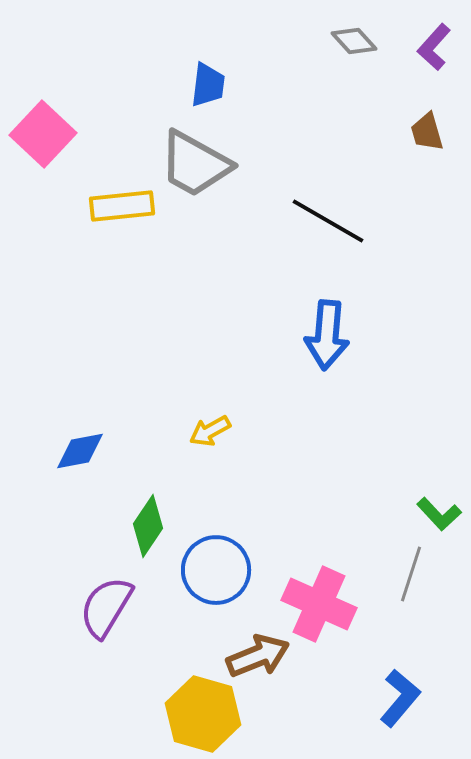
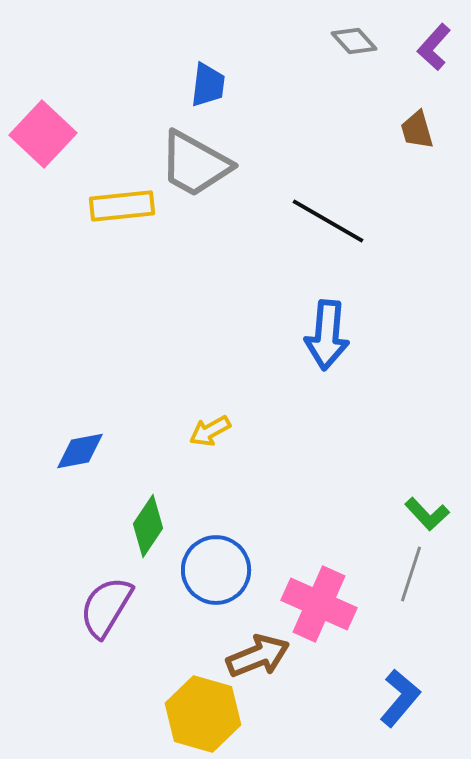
brown trapezoid: moved 10 px left, 2 px up
green L-shape: moved 12 px left
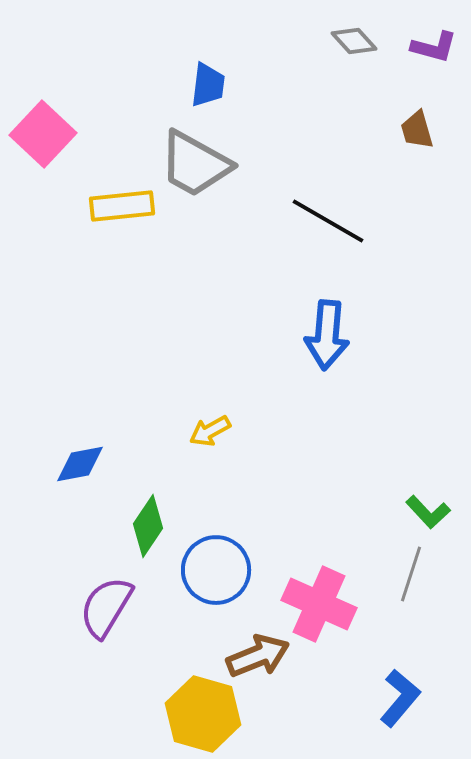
purple L-shape: rotated 117 degrees counterclockwise
blue diamond: moved 13 px down
green L-shape: moved 1 px right, 2 px up
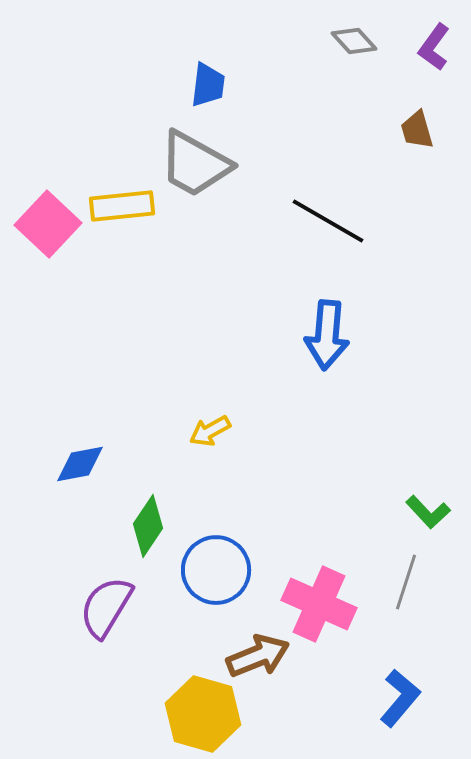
purple L-shape: rotated 111 degrees clockwise
pink square: moved 5 px right, 90 px down
gray line: moved 5 px left, 8 px down
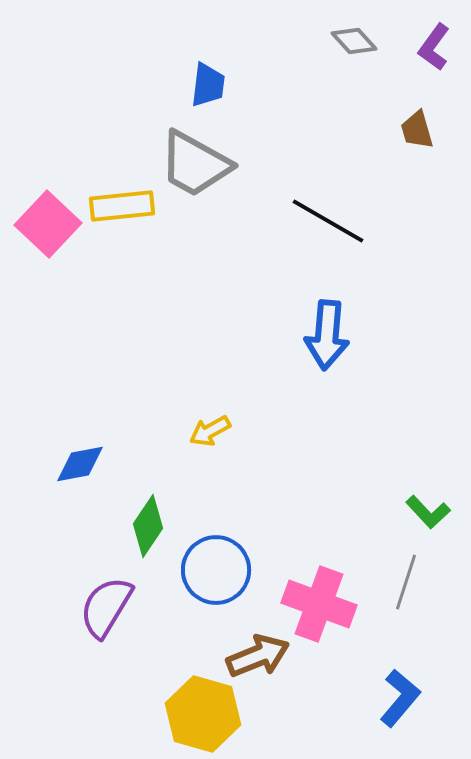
pink cross: rotated 4 degrees counterclockwise
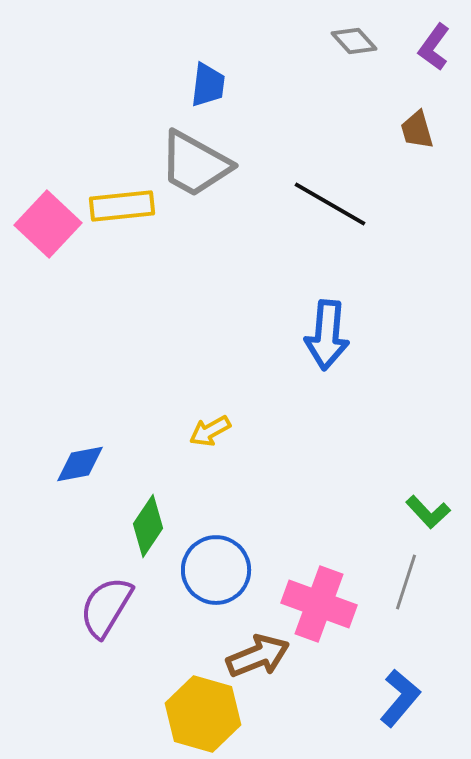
black line: moved 2 px right, 17 px up
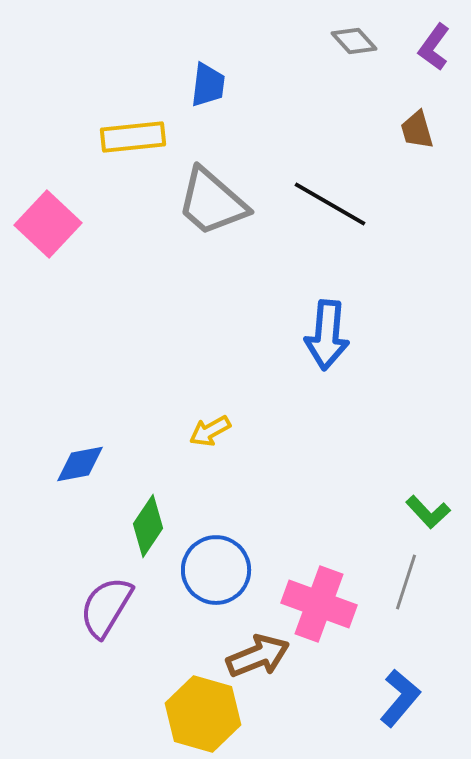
gray trapezoid: moved 17 px right, 38 px down; rotated 12 degrees clockwise
yellow rectangle: moved 11 px right, 69 px up
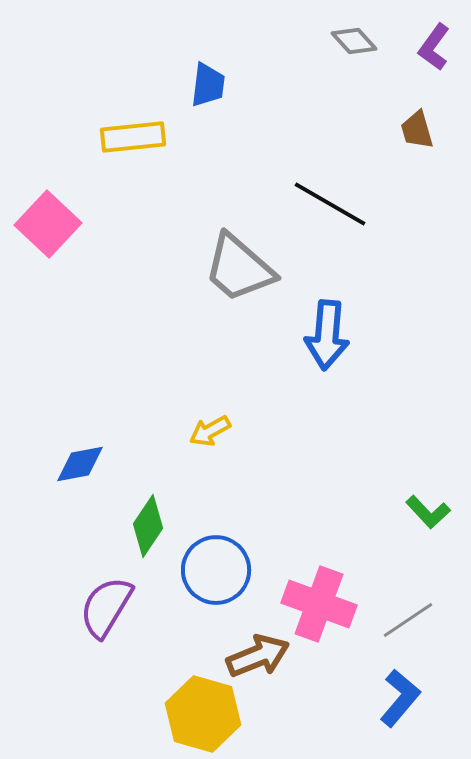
gray trapezoid: moved 27 px right, 66 px down
gray line: moved 2 px right, 38 px down; rotated 38 degrees clockwise
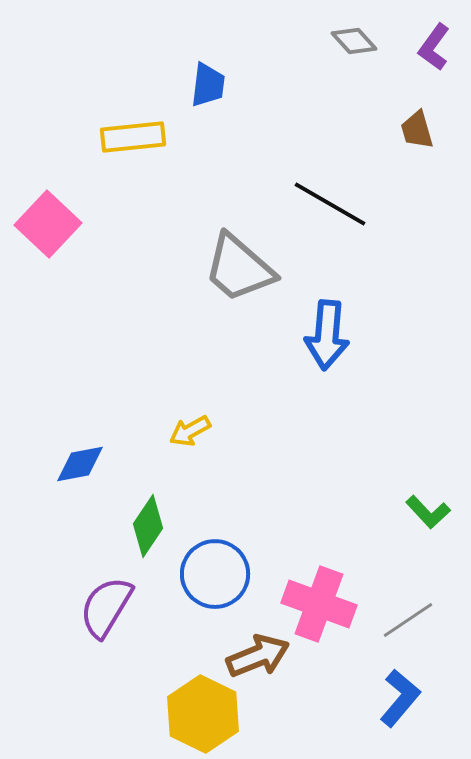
yellow arrow: moved 20 px left
blue circle: moved 1 px left, 4 px down
yellow hexagon: rotated 10 degrees clockwise
